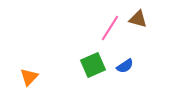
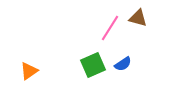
brown triangle: moved 1 px up
blue semicircle: moved 2 px left, 2 px up
orange triangle: moved 6 px up; rotated 12 degrees clockwise
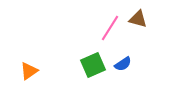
brown triangle: moved 1 px down
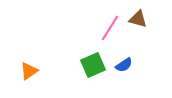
blue semicircle: moved 1 px right, 1 px down
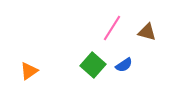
brown triangle: moved 9 px right, 13 px down
pink line: moved 2 px right
green square: rotated 25 degrees counterclockwise
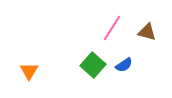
orange triangle: rotated 24 degrees counterclockwise
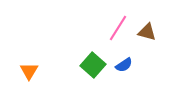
pink line: moved 6 px right
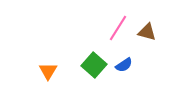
green square: moved 1 px right
orange triangle: moved 19 px right
